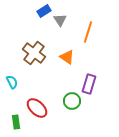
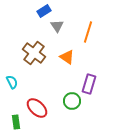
gray triangle: moved 3 px left, 6 px down
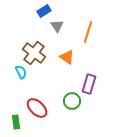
cyan semicircle: moved 9 px right, 10 px up
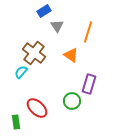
orange triangle: moved 4 px right, 2 px up
cyan semicircle: rotated 112 degrees counterclockwise
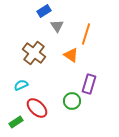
orange line: moved 2 px left, 2 px down
cyan semicircle: moved 13 px down; rotated 24 degrees clockwise
green rectangle: rotated 64 degrees clockwise
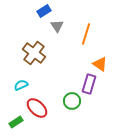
orange triangle: moved 29 px right, 9 px down
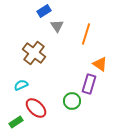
red ellipse: moved 1 px left
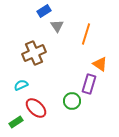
brown cross: rotated 30 degrees clockwise
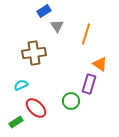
brown cross: rotated 15 degrees clockwise
green circle: moved 1 px left
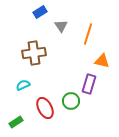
blue rectangle: moved 4 px left, 1 px down
gray triangle: moved 4 px right
orange line: moved 2 px right
orange triangle: moved 2 px right, 3 px up; rotated 21 degrees counterclockwise
cyan semicircle: moved 2 px right
red ellipse: moved 9 px right; rotated 20 degrees clockwise
